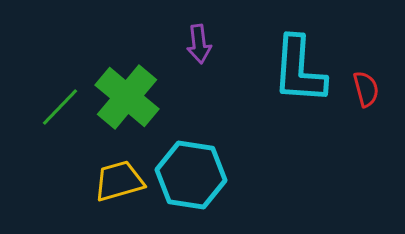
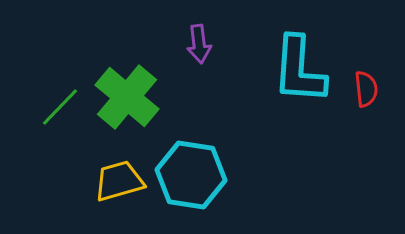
red semicircle: rotated 9 degrees clockwise
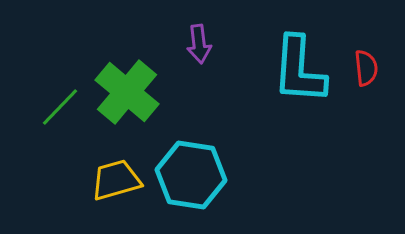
red semicircle: moved 21 px up
green cross: moved 5 px up
yellow trapezoid: moved 3 px left, 1 px up
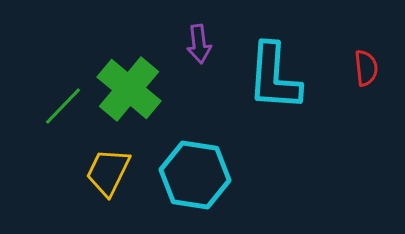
cyan L-shape: moved 25 px left, 7 px down
green cross: moved 2 px right, 3 px up
green line: moved 3 px right, 1 px up
cyan hexagon: moved 4 px right
yellow trapezoid: moved 8 px left, 8 px up; rotated 48 degrees counterclockwise
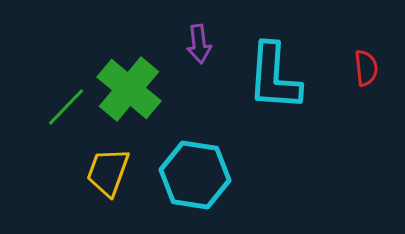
green line: moved 3 px right, 1 px down
yellow trapezoid: rotated 6 degrees counterclockwise
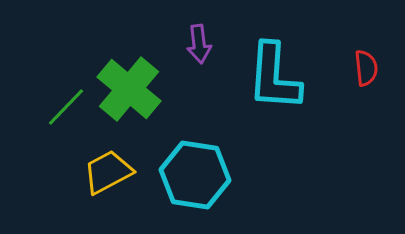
yellow trapezoid: rotated 42 degrees clockwise
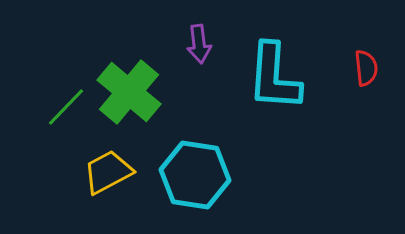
green cross: moved 3 px down
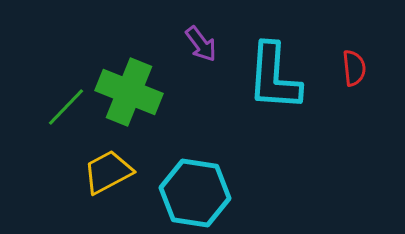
purple arrow: moved 2 px right; rotated 30 degrees counterclockwise
red semicircle: moved 12 px left
green cross: rotated 18 degrees counterclockwise
cyan hexagon: moved 18 px down
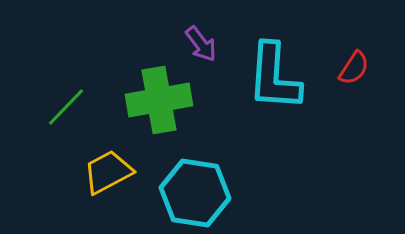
red semicircle: rotated 39 degrees clockwise
green cross: moved 30 px right, 8 px down; rotated 32 degrees counterclockwise
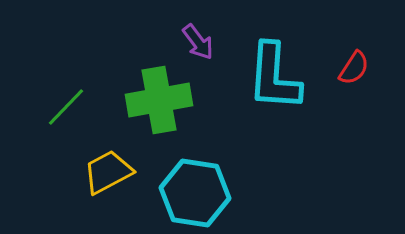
purple arrow: moved 3 px left, 2 px up
